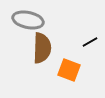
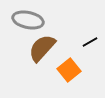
brown semicircle: rotated 140 degrees counterclockwise
orange square: rotated 30 degrees clockwise
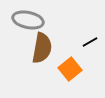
brown semicircle: rotated 148 degrees clockwise
orange square: moved 1 px right, 1 px up
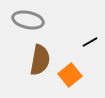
brown semicircle: moved 2 px left, 12 px down
orange square: moved 6 px down
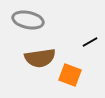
brown semicircle: moved 2 px up; rotated 72 degrees clockwise
orange square: rotated 30 degrees counterclockwise
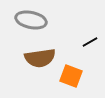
gray ellipse: moved 3 px right
orange square: moved 1 px right, 1 px down
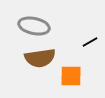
gray ellipse: moved 3 px right, 6 px down
orange square: rotated 20 degrees counterclockwise
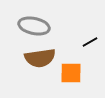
orange square: moved 3 px up
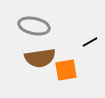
orange square: moved 5 px left, 3 px up; rotated 10 degrees counterclockwise
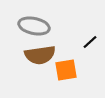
black line: rotated 14 degrees counterclockwise
brown semicircle: moved 3 px up
